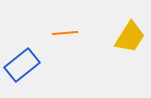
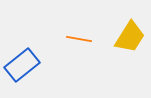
orange line: moved 14 px right, 6 px down; rotated 15 degrees clockwise
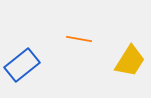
yellow trapezoid: moved 24 px down
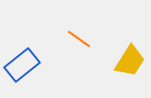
orange line: rotated 25 degrees clockwise
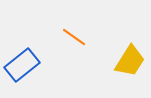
orange line: moved 5 px left, 2 px up
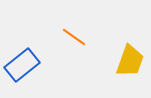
yellow trapezoid: rotated 12 degrees counterclockwise
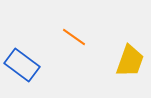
blue rectangle: rotated 76 degrees clockwise
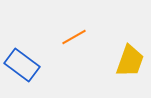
orange line: rotated 65 degrees counterclockwise
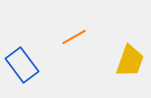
blue rectangle: rotated 16 degrees clockwise
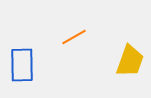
blue rectangle: rotated 36 degrees clockwise
